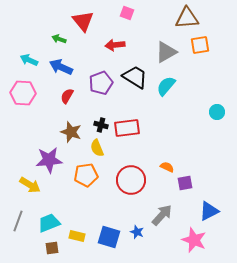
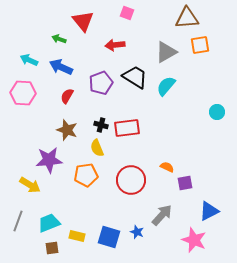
brown star: moved 4 px left, 2 px up
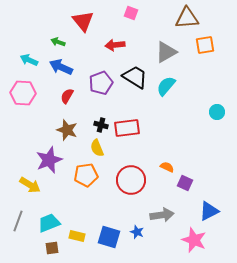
pink square: moved 4 px right
green arrow: moved 1 px left, 3 px down
orange square: moved 5 px right
purple star: rotated 16 degrees counterclockwise
purple square: rotated 35 degrees clockwise
gray arrow: rotated 40 degrees clockwise
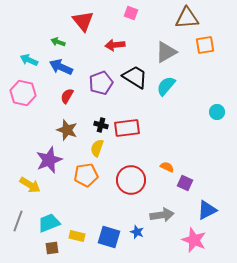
pink hexagon: rotated 10 degrees clockwise
yellow semicircle: rotated 42 degrees clockwise
blue triangle: moved 2 px left, 1 px up
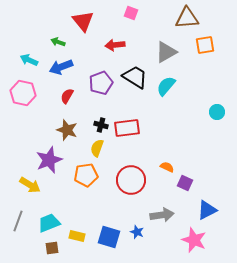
blue arrow: rotated 45 degrees counterclockwise
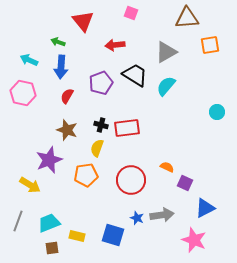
orange square: moved 5 px right
blue arrow: rotated 65 degrees counterclockwise
black trapezoid: moved 2 px up
blue triangle: moved 2 px left, 2 px up
blue star: moved 14 px up
blue square: moved 4 px right, 2 px up
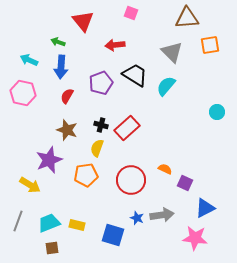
gray triangle: moved 6 px right; rotated 45 degrees counterclockwise
red rectangle: rotated 35 degrees counterclockwise
orange semicircle: moved 2 px left, 2 px down
yellow rectangle: moved 11 px up
pink star: moved 1 px right, 2 px up; rotated 15 degrees counterclockwise
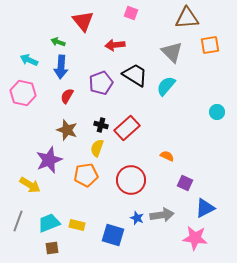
orange semicircle: moved 2 px right, 13 px up
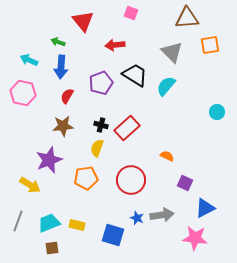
brown star: moved 4 px left, 4 px up; rotated 25 degrees counterclockwise
orange pentagon: moved 3 px down
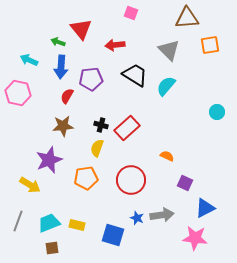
red triangle: moved 2 px left, 8 px down
gray triangle: moved 3 px left, 2 px up
purple pentagon: moved 10 px left, 4 px up; rotated 15 degrees clockwise
pink hexagon: moved 5 px left
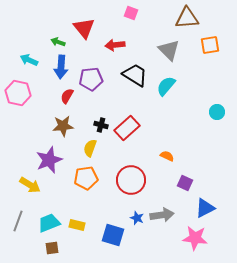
red triangle: moved 3 px right, 1 px up
yellow semicircle: moved 7 px left
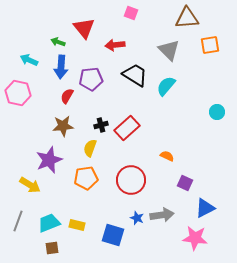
black cross: rotated 32 degrees counterclockwise
